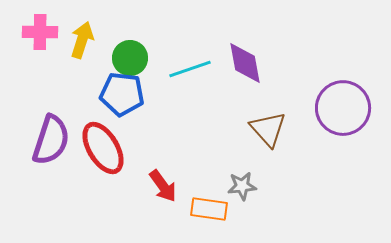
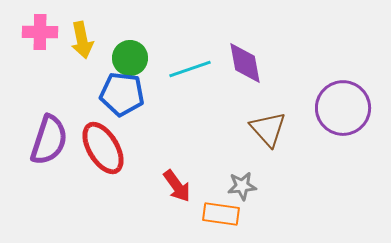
yellow arrow: rotated 150 degrees clockwise
purple semicircle: moved 2 px left
red arrow: moved 14 px right
orange rectangle: moved 12 px right, 5 px down
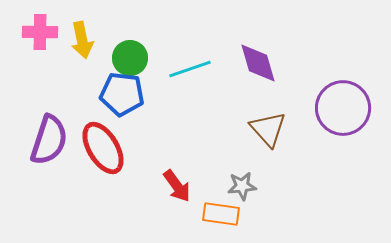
purple diamond: moved 13 px right; rotated 6 degrees counterclockwise
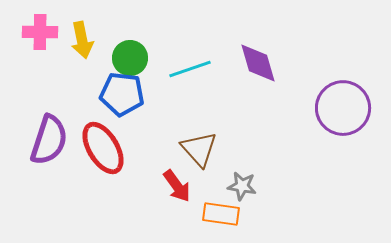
brown triangle: moved 69 px left, 20 px down
gray star: rotated 16 degrees clockwise
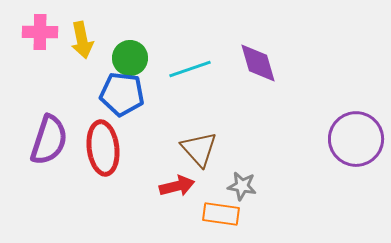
purple circle: moved 13 px right, 31 px down
red ellipse: rotated 24 degrees clockwise
red arrow: rotated 68 degrees counterclockwise
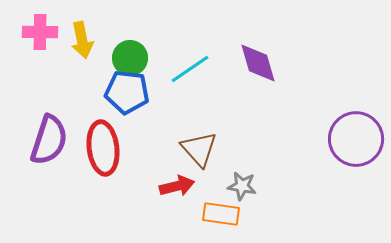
cyan line: rotated 15 degrees counterclockwise
blue pentagon: moved 5 px right, 2 px up
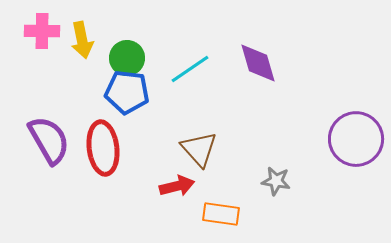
pink cross: moved 2 px right, 1 px up
green circle: moved 3 px left
purple semicircle: rotated 48 degrees counterclockwise
gray star: moved 34 px right, 5 px up
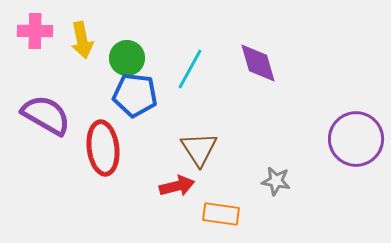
pink cross: moved 7 px left
cyan line: rotated 27 degrees counterclockwise
blue pentagon: moved 8 px right, 3 px down
purple semicircle: moved 3 px left, 25 px up; rotated 30 degrees counterclockwise
brown triangle: rotated 9 degrees clockwise
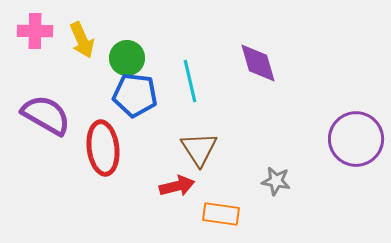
yellow arrow: rotated 12 degrees counterclockwise
cyan line: moved 12 px down; rotated 42 degrees counterclockwise
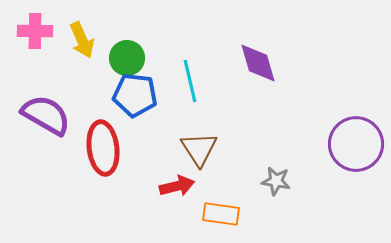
purple circle: moved 5 px down
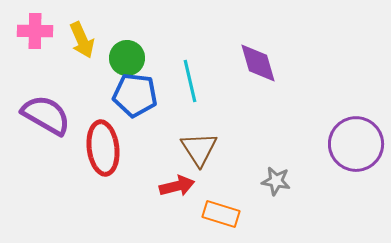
orange rectangle: rotated 9 degrees clockwise
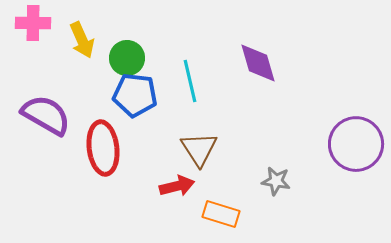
pink cross: moved 2 px left, 8 px up
